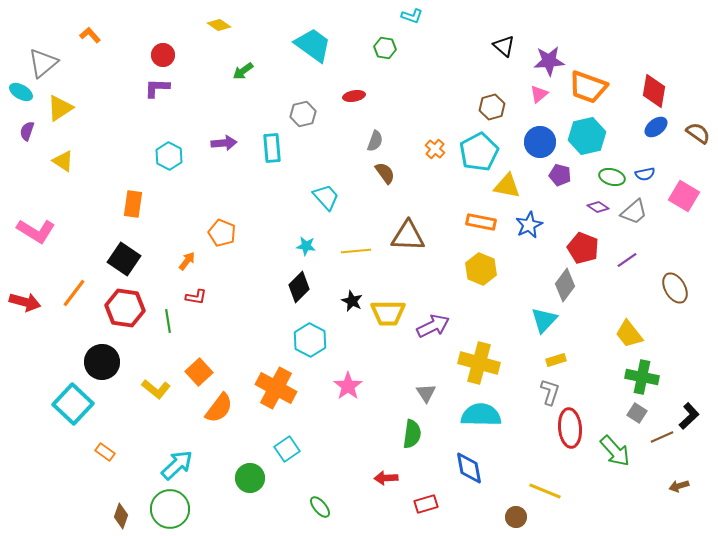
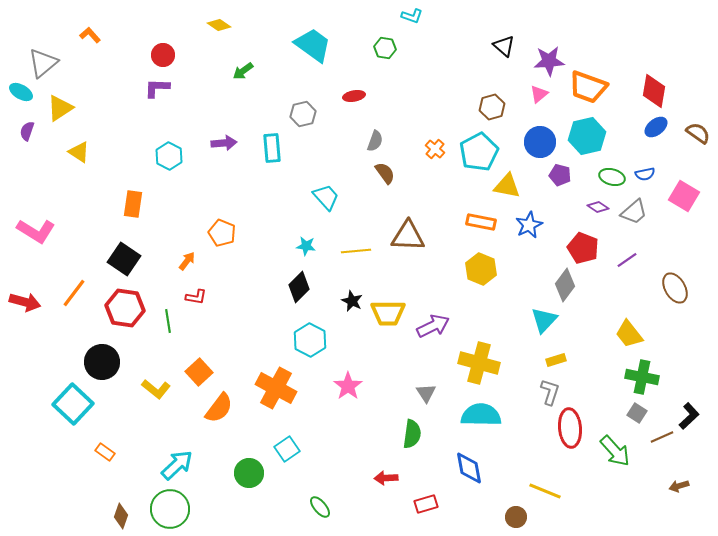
yellow triangle at (63, 161): moved 16 px right, 9 px up
green circle at (250, 478): moved 1 px left, 5 px up
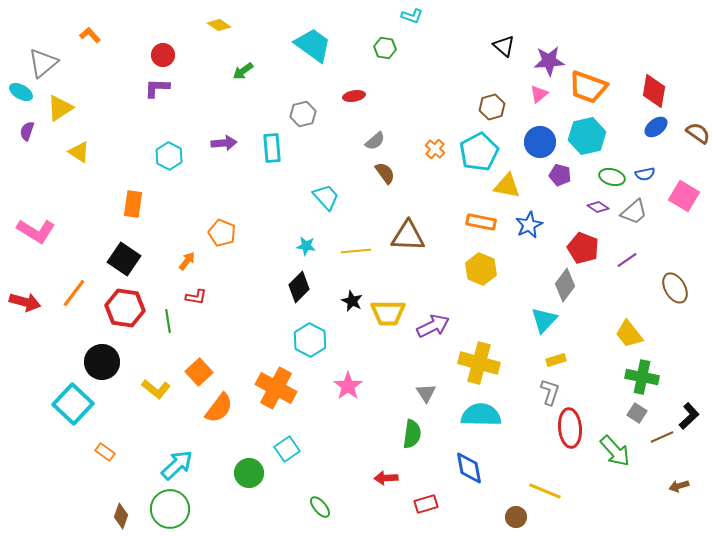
gray semicircle at (375, 141): rotated 30 degrees clockwise
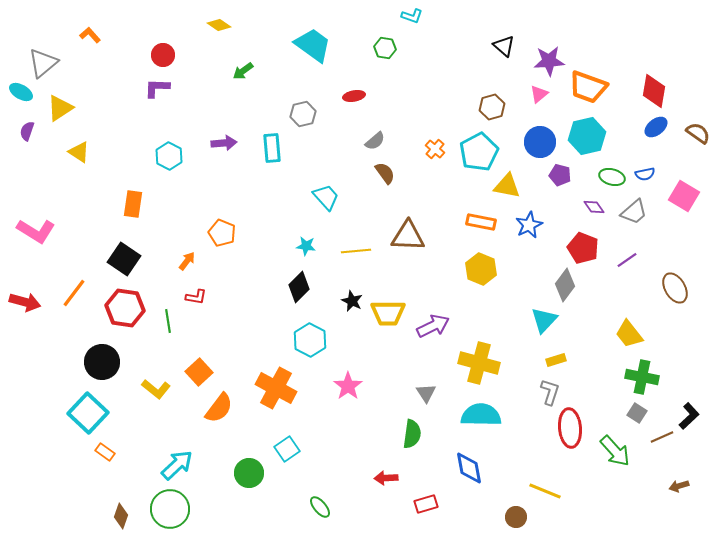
purple diamond at (598, 207): moved 4 px left; rotated 20 degrees clockwise
cyan square at (73, 404): moved 15 px right, 9 px down
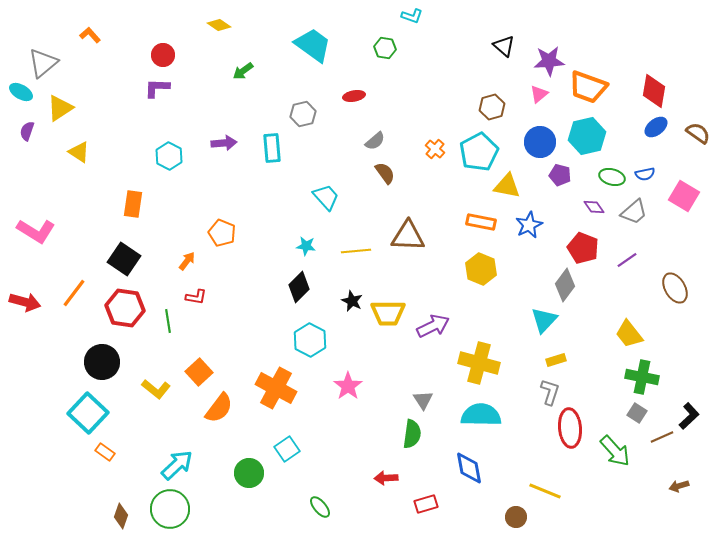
gray triangle at (426, 393): moved 3 px left, 7 px down
